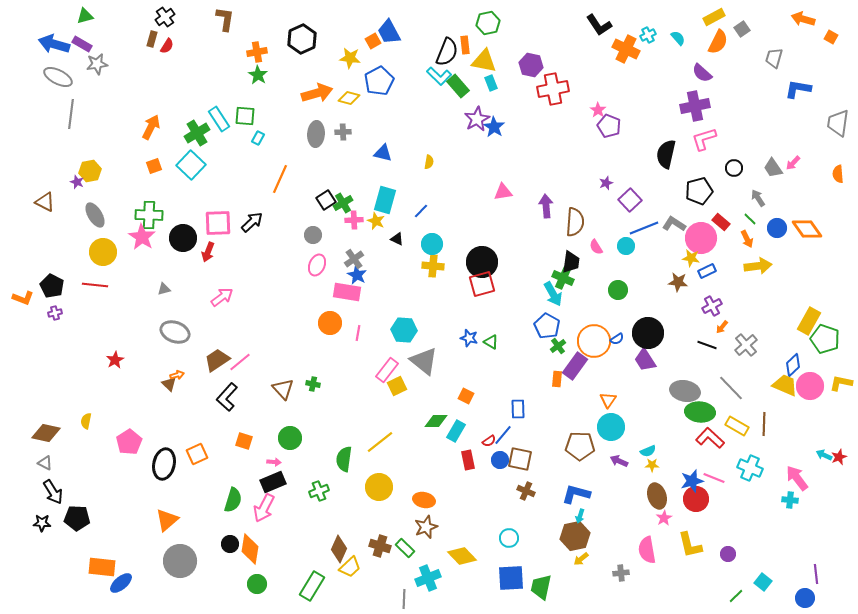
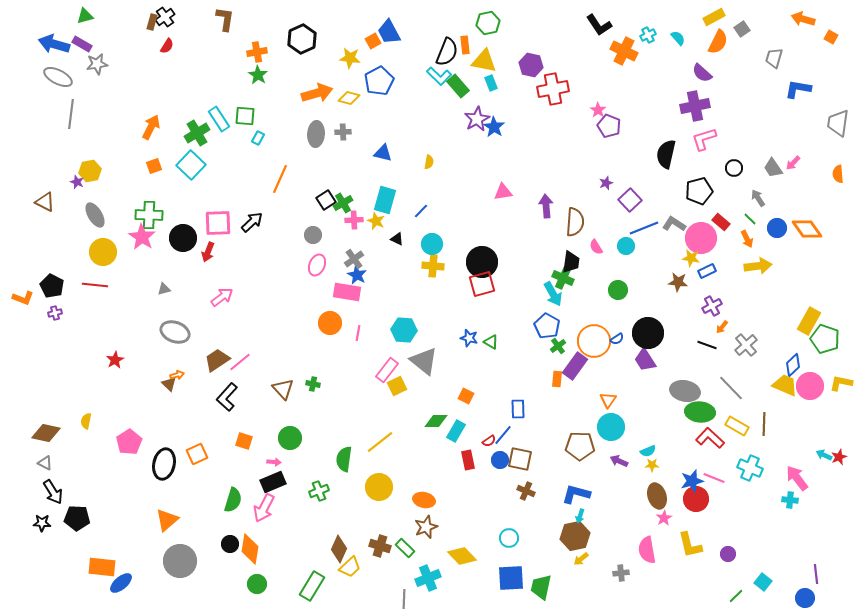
brown rectangle at (152, 39): moved 17 px up
orange cross at (626, 49): moved 2 px left, 2 px down
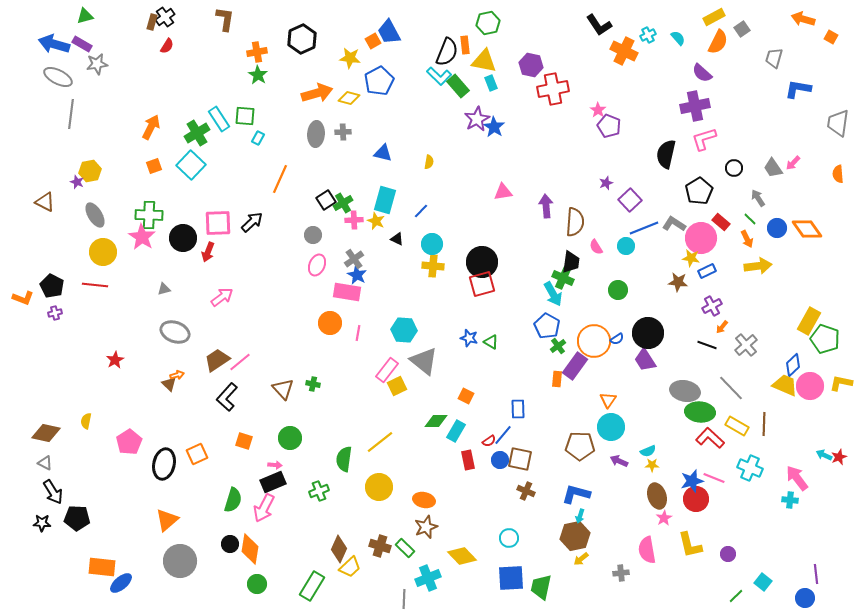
black pentagon at (699, 191): rotated 16 degrees counterclockwise
pink arrow at (274, 462): moved 1 px right, 3 px down
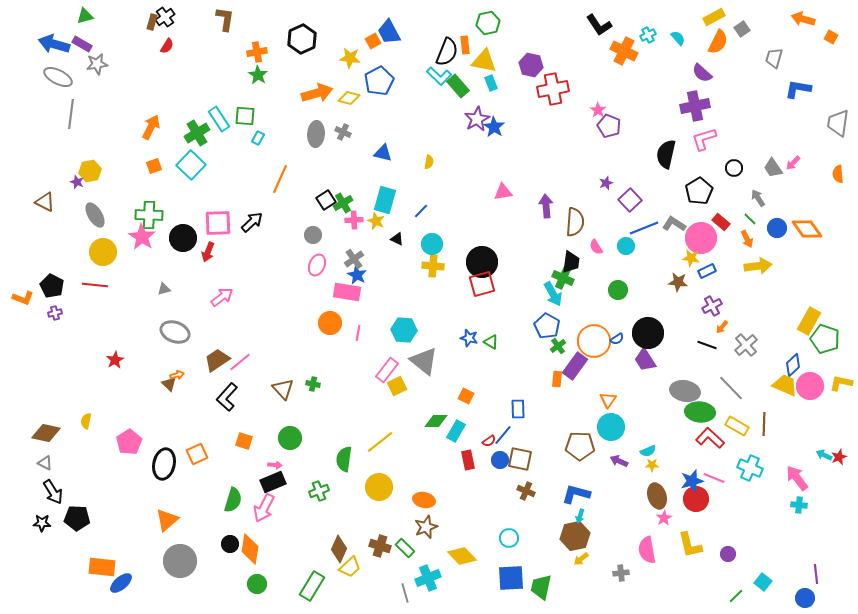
gray cross at (343, 132): rotated 28 degrees clockwise
cyan cross at (790, 500): moved 9 px right, 5 px down
gray line at (404, 599): moved 1 px right, 6 px up; rotated 18 degrees counterclockwise
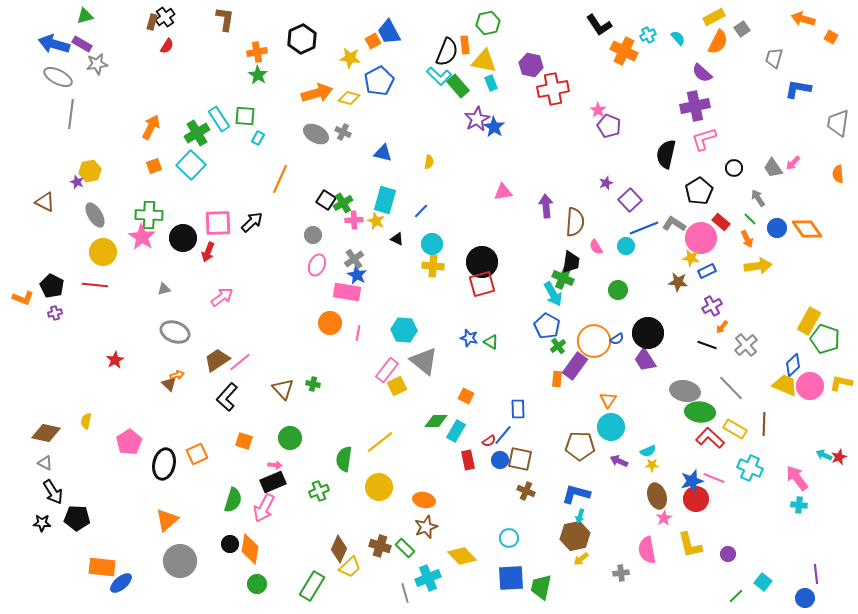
gray ellipse at (316, 134): rotated 65 degrees counterclockwise
black square at (326, 200): rotated 24 degrees counterclockwise
yellow rectangle at (737, 426): moved 2 px left, 3 px down
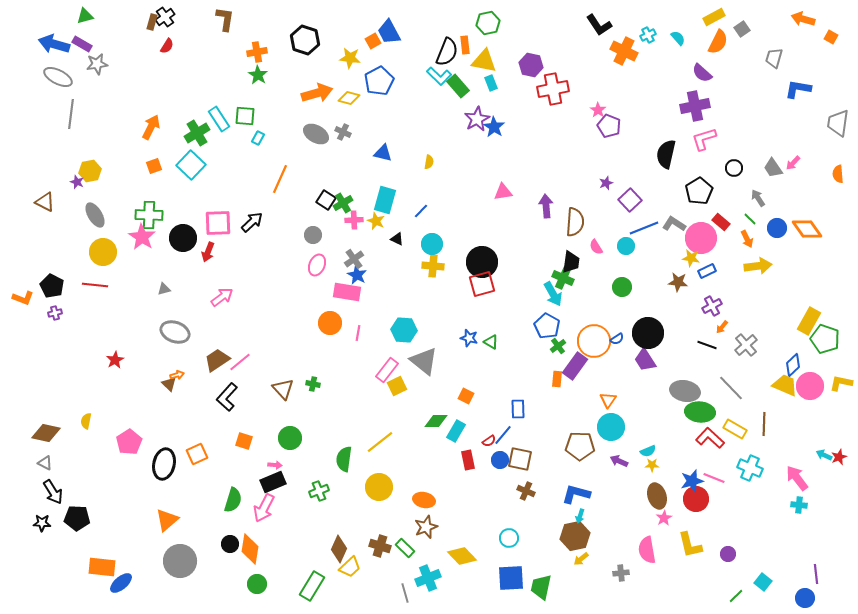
black hexagon at (302, 39): moved 3 px right, 1 px down; rotated 16 degrees counterclockwise
green circle at (618, 290): moved 4 px right, 3 px up
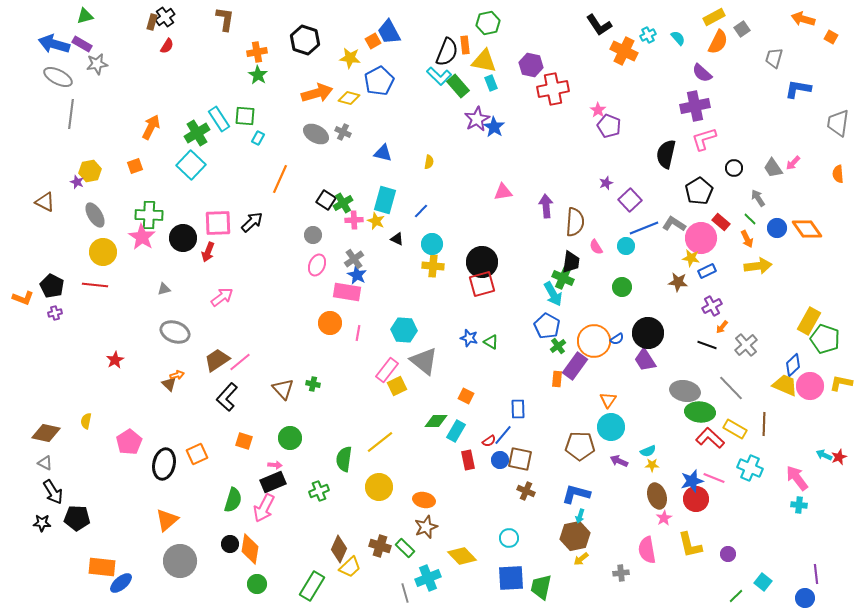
orange square at (154, 166): moved 19 px left
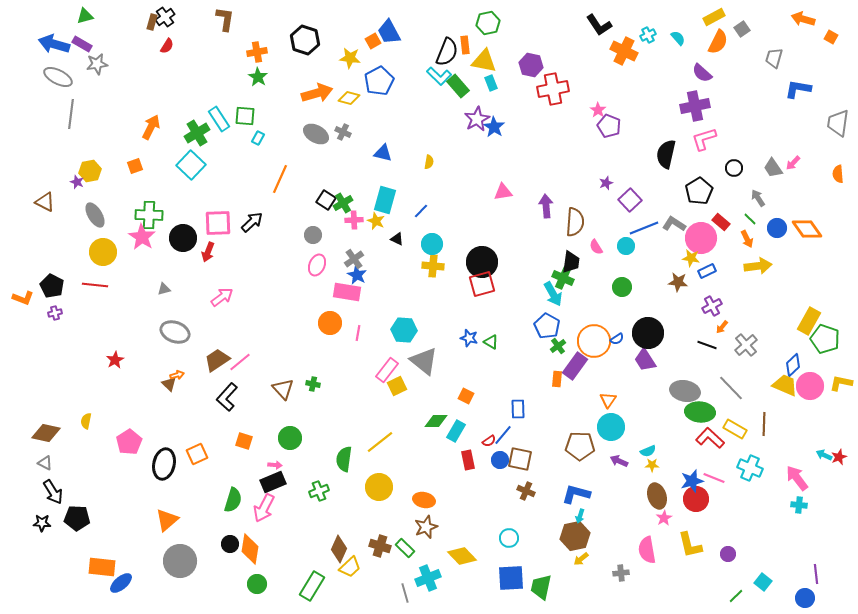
green star at (258, 75): moved 2 px down
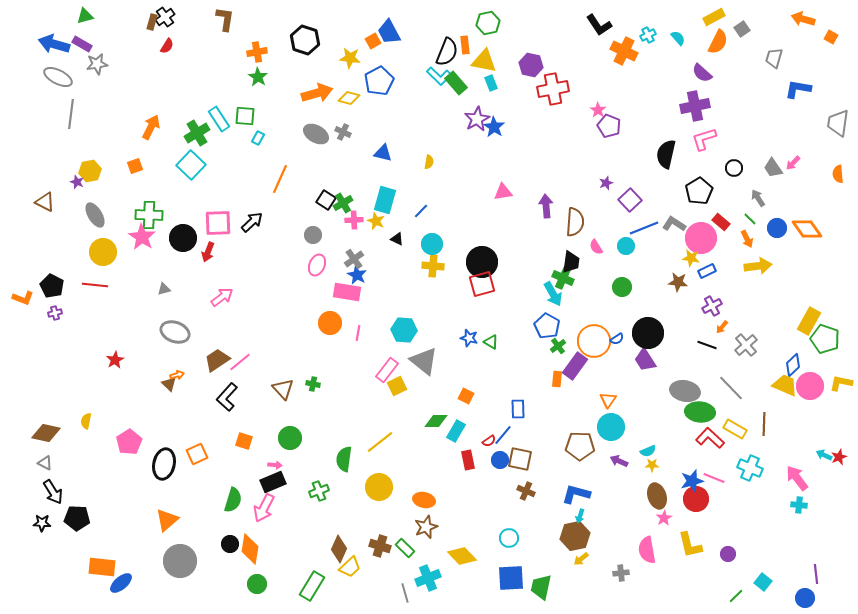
green rectangle at (458, 86): moved 2 px left, 3 px up
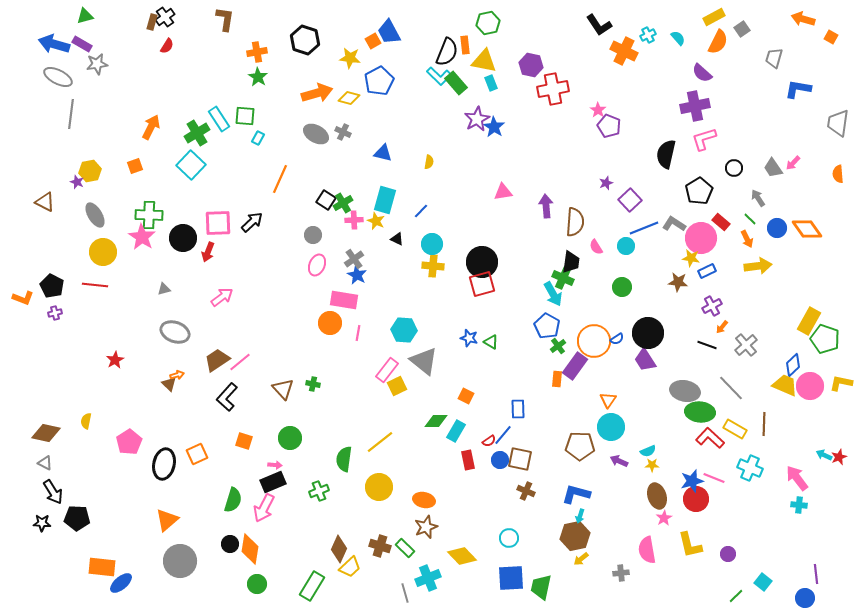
pink rectangle at (347, 292): moved 3 px left, 8 px down
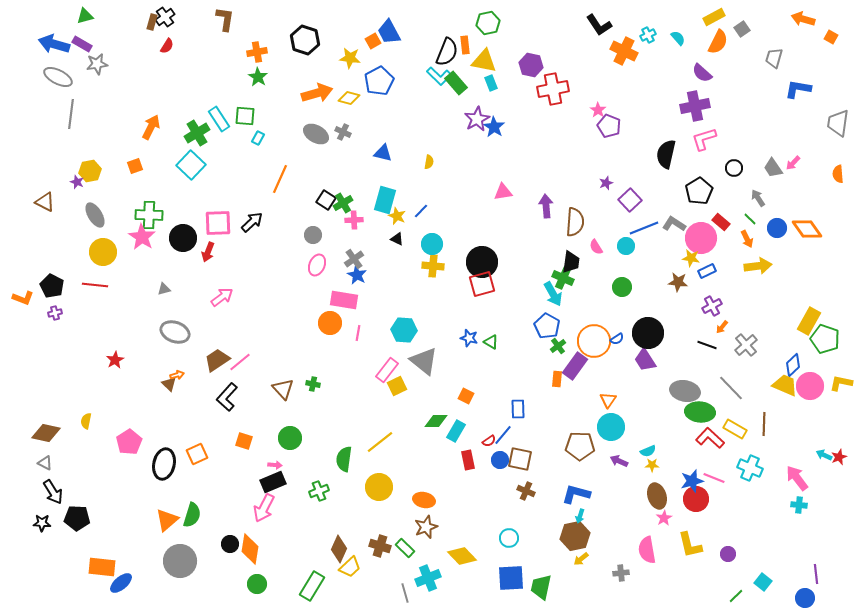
yellow star at (376, 221): moved 21 px right, 5 px up
green semicircle at (233, 500): moved 41 px left, 15 px down
